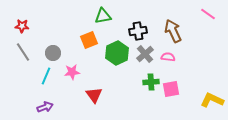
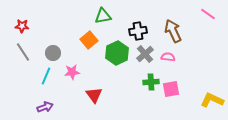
orange square: rotated 18 degrees counterclockwise
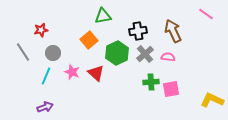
pink line: moved 2 px left
red star: moved 19 px right, 4 px down; rotated 16 degrees counterclockwise
pink star: rotated 28 degrees clockwise
red triangle: moved 2 px right, 22 px up; rotated 12 degrees counterclockwise
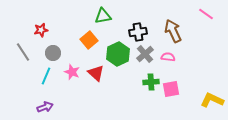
black cross: moved 1 px down
green hexagon: moved 1 px right, 1 px down
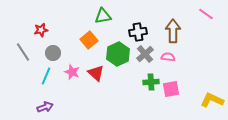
brown arrow: rotated 25 degrees clockwise
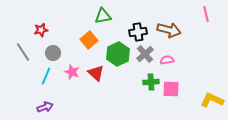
pink line: rotated 42 degrees clockwise
brown arrow: moved 4 px left, 1 px up; rotated 105 degrees clockwise
pink semicircle: moved 1 px left, 3 px down; rotated 16 degrees counterclockwise
pink square: rotated 12 degrees clockwise
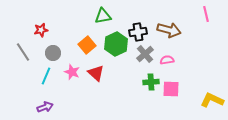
orange square: moved 2 px left, 5 px down
green hexagon: moved 2 px left, 10 px up
